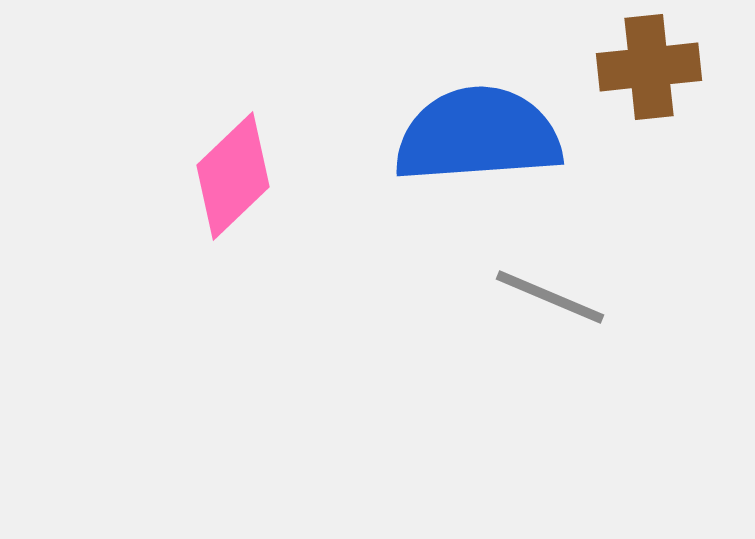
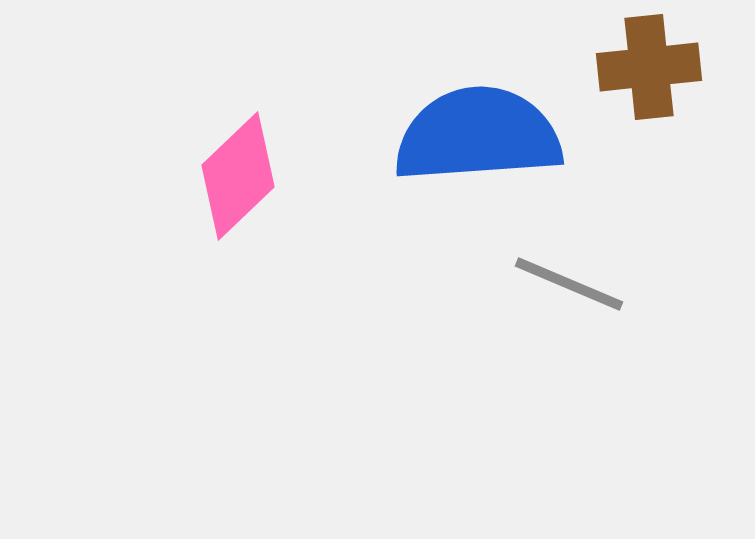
pink diamond: moved 5 px right
gray line: moved 19 px right, 13 px up
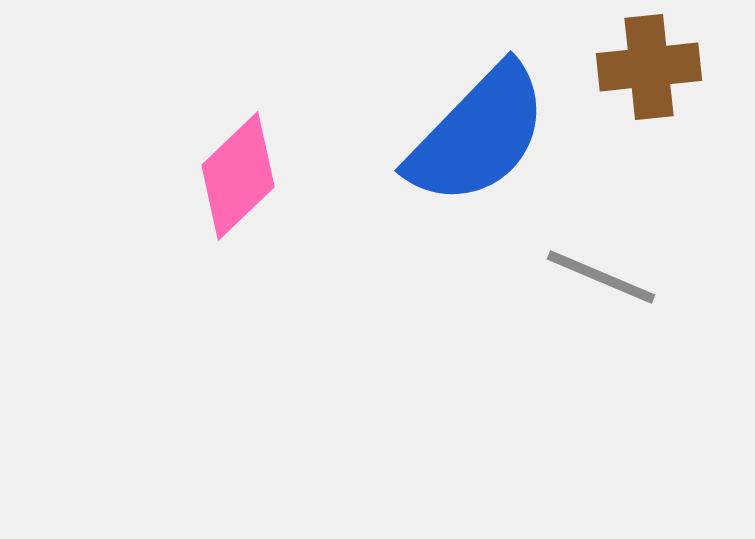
blue semicircle: rotated 138 degrees clockwise
gray line: moved 32 px right, 7 px up
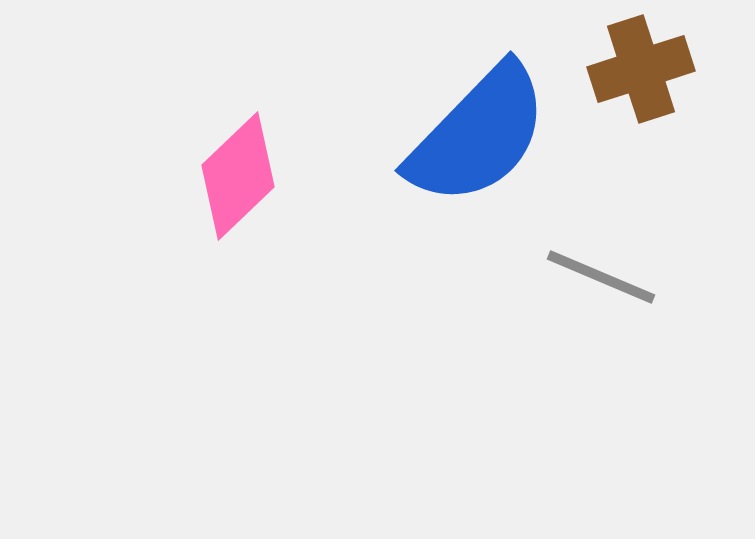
brown cross: moved 8 px left, 2 px down; rotated 12 degrees counterclockwise
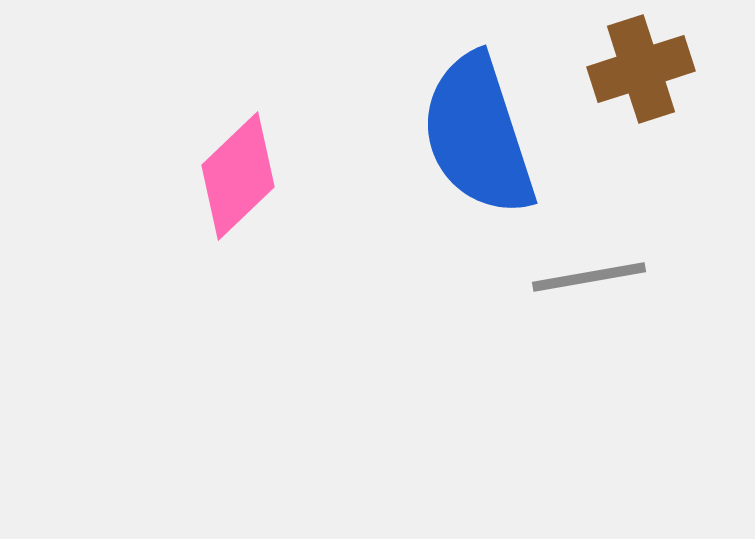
blue semicircle: rotated 118 degrees clockwise
gray line: moved 12 px left; rotated 33 degrees counterclockwise
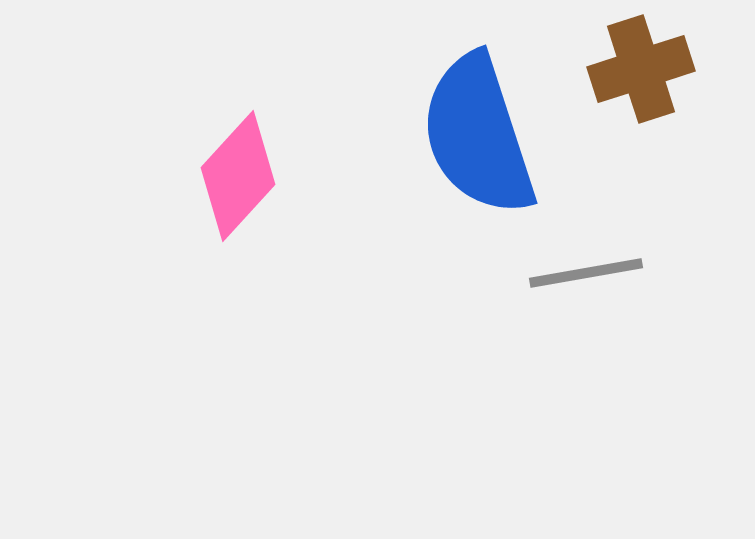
pink diamond: rotated 4 degrees counterclockwise
gray line: moved 3 px left, 4 px up
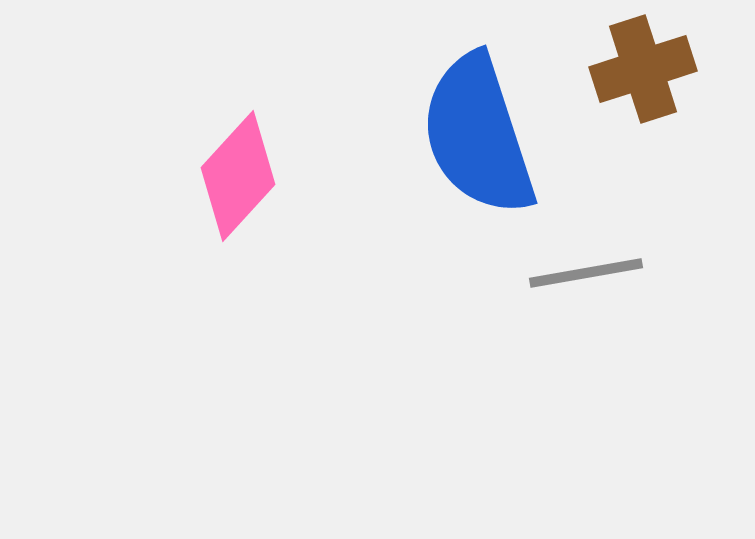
brown cross: moved 2 px right
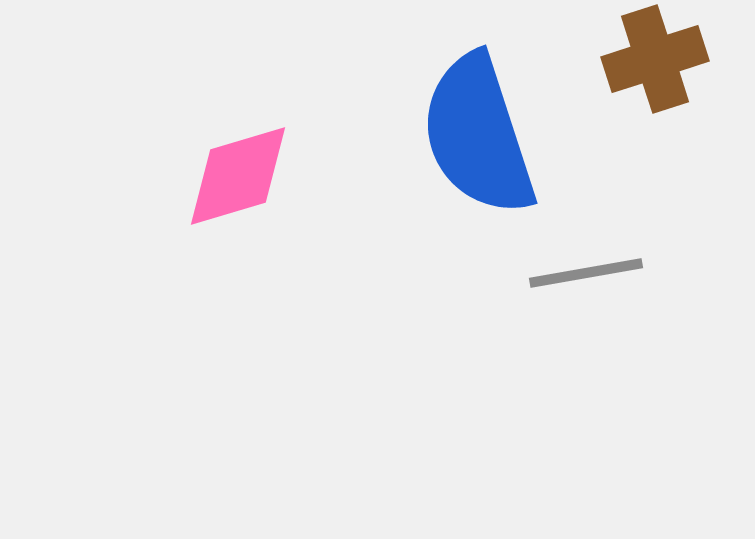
brown cross: moved 12 px right, 10 px up
pink diamond: rotated 31 degrees clockwise
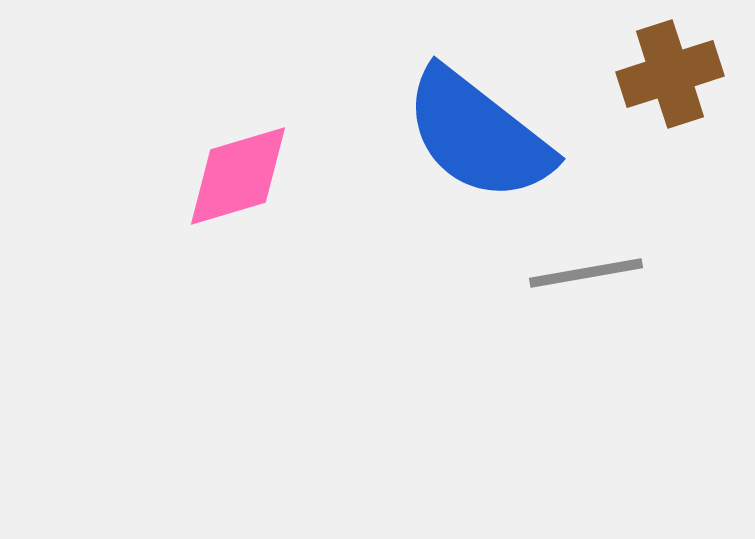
brown cross: moved 15 px right, 15 px down
blue semicircle: rotated 34 degrees counterclockwise
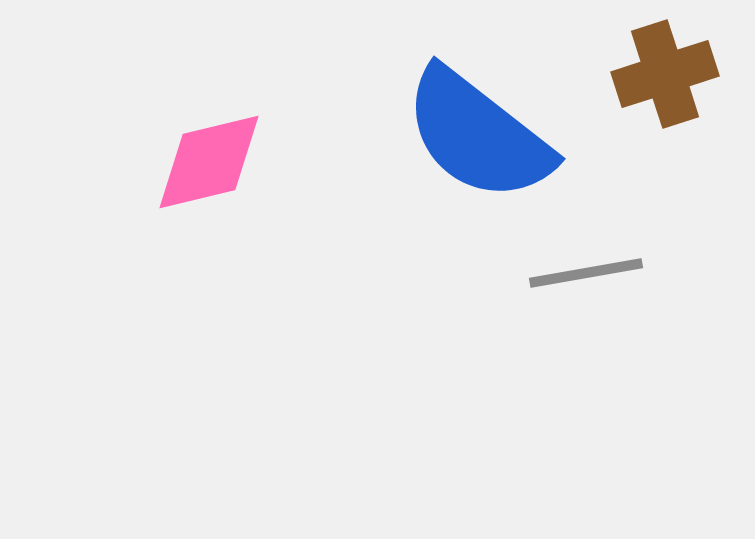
brown cross: moved 5 px left
pink diamond: moved 29 px left, 14 px up; rotated 3 degrees clockwise
